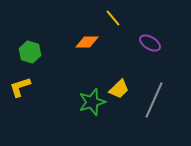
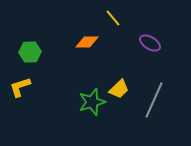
green hexagon: rotated 20 degrees counterclockwise
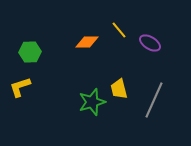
yellow line: moved 6 px right, 12 px down
yellow trapezoid: rotated 120 degrees clockwise
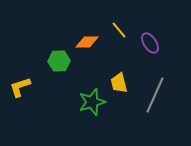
purple ellipse: rotated 25 degrees clockwise
green hexagon: moved 29 px right, 9 px down
yellow trapezoid: moved 6 px up
gray line: moved 1 px right, 5 px up
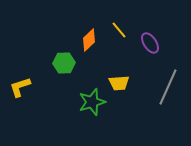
orange diamond: moved 2 px right, 2 px up; rotated 45 degrees counterclockwise
green hexagon: moved 5 px right, 2 px down
yellow trapezoid: rotated 80 degrees counterclockwise
gray line: moved 13 px right, 8 px up
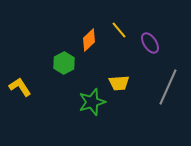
green hexagon: rotated 25 degrees counterclockwise
yellow L-shape: rotated 75 degrees clockwise
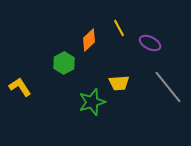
yellow line: moved 2 px up; rotated 12 degrees clockwise
purple ellipse: rotated 30 degrees counterclockwise
gray line: rotated 63 degrees counterclockwise
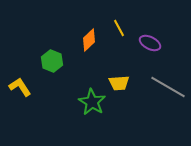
green hexagon: moved 12 px left, 2 px up; rotated 10 degrees counterclockwise
gray line: rotated 21 degrees counterclockwise
green star: rotated 24 degrees counterclockwise
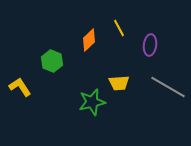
purple ellipse: moved 2 px down; rotated 70 degrees clockwise
green star: rotated 28 degrees clockwise
